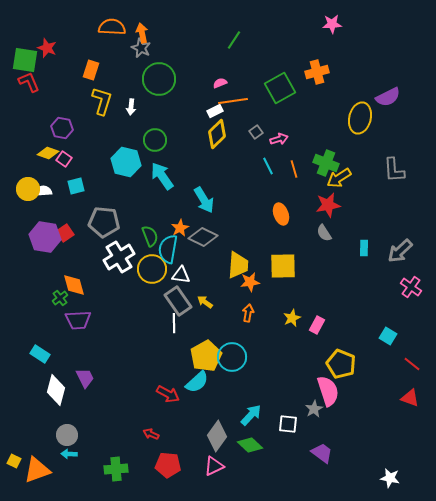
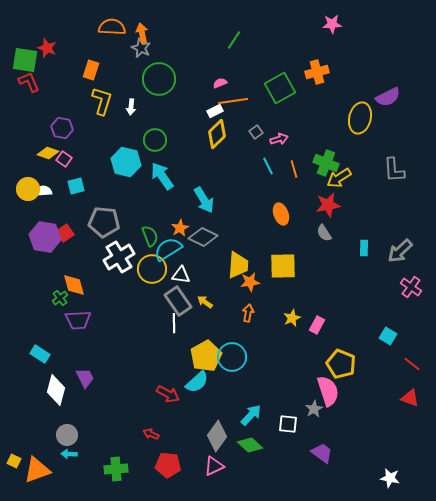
cyan semicircle at (168, 249): rotated 48 degrees clockwise
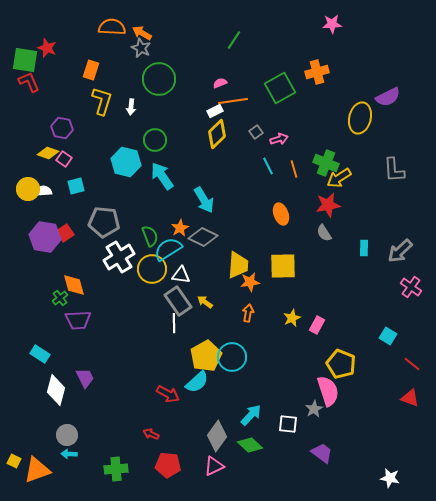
orange arrow at (142, 33): rotated 48 degrees counterclockwise
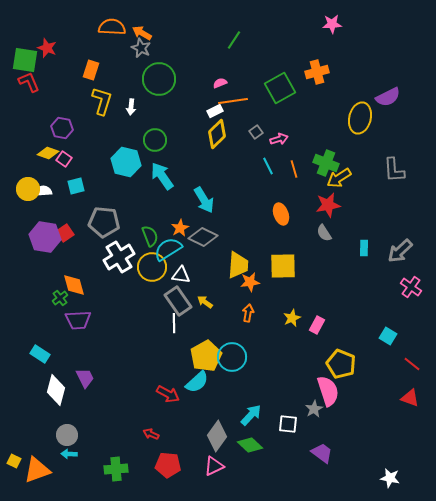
yellow circle at (152, 269): moved 2 px up
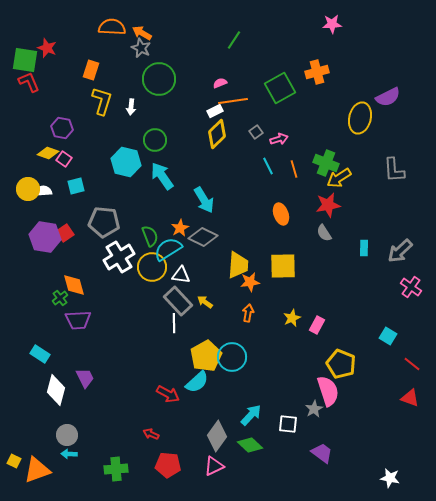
gray rectangle at (178, 301): rotated 8 degrees counterclockwise
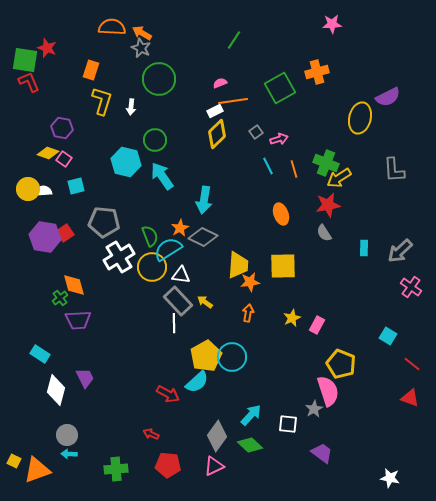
cyan arrow at (204, 200): rotated 40 degrees clockwise
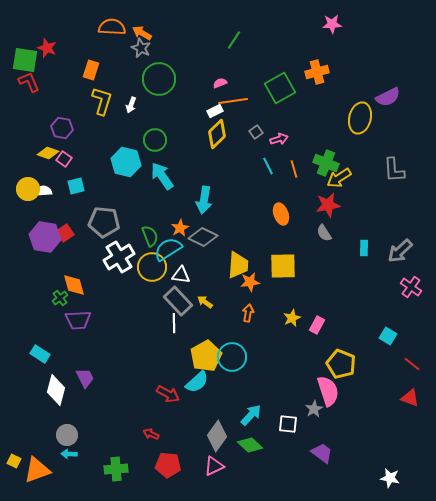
white arrow at (131, 107): moved 2 px up; rotated 14 degrees clockwise
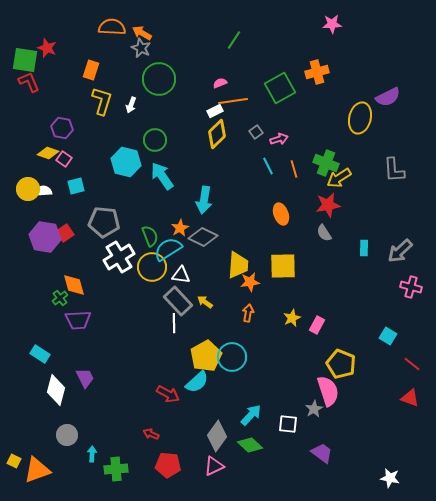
pink cross at (411, 287): rotated 20 degrees counterclockwise
cyan arrow at (69, 454): moved 23 px right; rotated 91 degrees clockwise
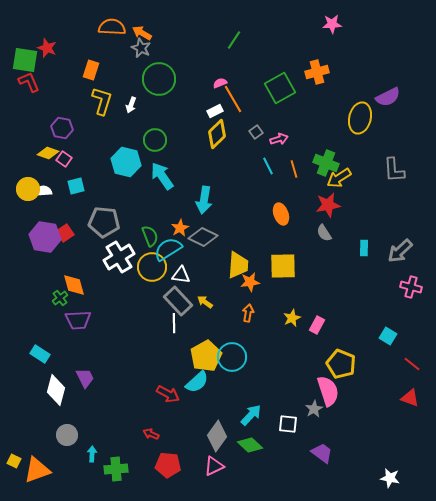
orange line at (233, 101): moved 2 px up; rotated 68 degrees clockwise
